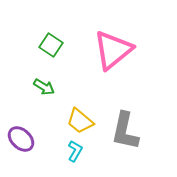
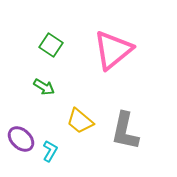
cyan L-shape: moved 25 px left
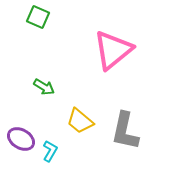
green square: moved 13 px left, 28 px up; rotated 10 degrees counterclockwise
purple ellipse: rotated 12 degrees counterclockwise
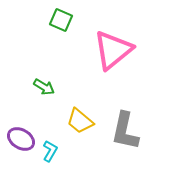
green square: moved 23 px right, 3 px down
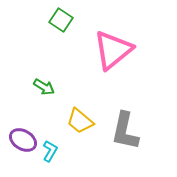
green square: rotated 10 degrees clockwise
purple ellipse: moved 2 px right, 1 px down
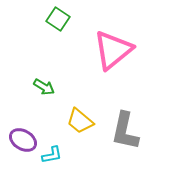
green square: moved 3 px left, 1 px up
cyan L-shape: moved 2 px right, 4 px down; rotated 50 degrees clockwise
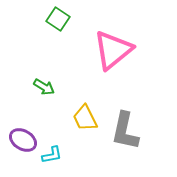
yellow trapezoid: moved 5 px right, 3 px up; rotated 24 degrees clockwise
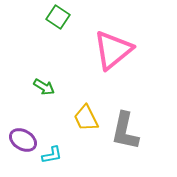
green square: moved 2 px up
yellow trapezoid: moved 1 px right
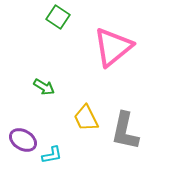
pink triangle: moved 3 px up
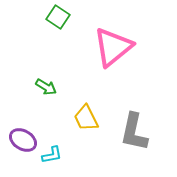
green arrow: moved 2 px right
gray L-shape: moved 9 px right, 1 px down
